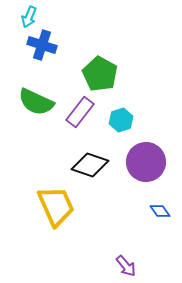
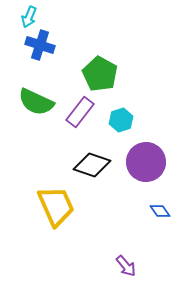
blue cross: moved 2 px left
black diamond: moved 2 px right
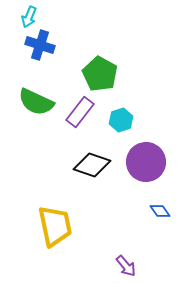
yellow trapezoid: moved 1 px left, 20 px down; rotated 12 degrees clockwise
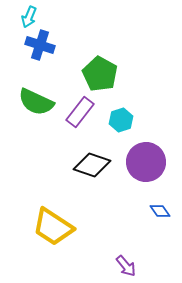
yellow trapezoid: moved 2 px left, 1 px down; rotated 135 degrees clockwise
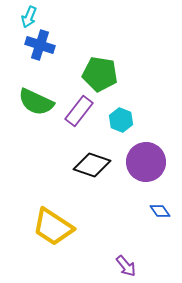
green pentagon: rotated 20 degrees counterclockwise
purple rectangle: moved 1 px left, 1 px up
cyan hexagon: rotated 20 degrees counterclockwise
